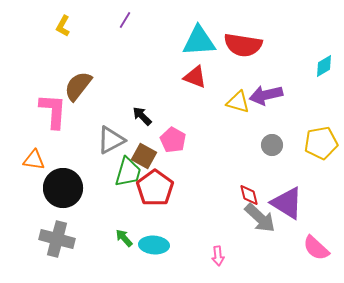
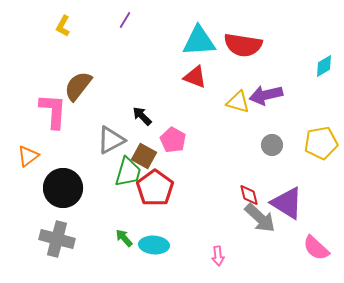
orange triangle: moved 6 px left, 4 px up; rotated 45 degrees counterclockwise
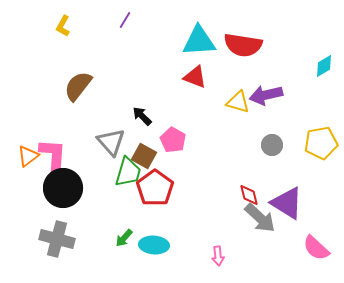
pink L-shape: moved 45 px down
gray triangle: moved 2 px down; rotated 44 degrees counterclockwise
green arrow: rotated 96 degrees counterclockwise
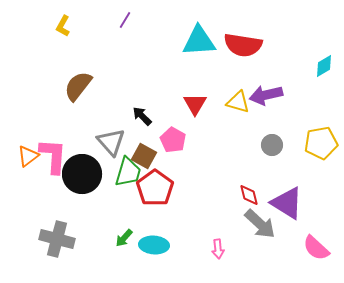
red triangle: moved 27 px down; rotated 40 degrees clockwise
black circle: moved 19 px right, 14 px up
gray arrow: moved 6 px down
pink arrow: moved 7 px up
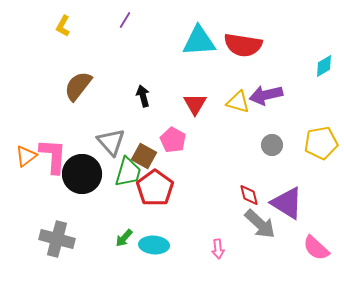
black arrow: moved 1 px right, 20 px up; rotated 30 degrees clockwise
orange triangle: moved 2 px left
